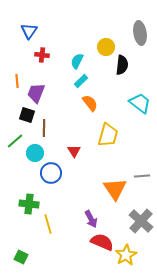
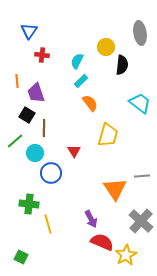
purple trapezoid: rotated 40 degrees counterclockwise
black square: rotated 14 degrees clockwise
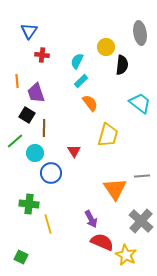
yellow star: rotated 15 degrees counterclockwise
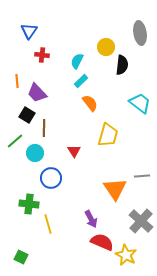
purple trapezoid: moved 1 px right; rotated 25 degrees counterclockwise
blue circle: moved 5 px down
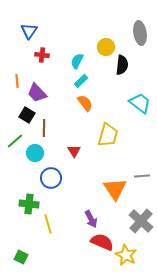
orange semicircle: moved 5 px left
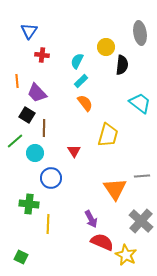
yellow line: rotated 18 degrees clockwise
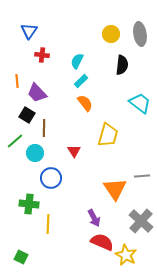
gray ellipse: moved 1 px down
yellow circle: moved 5 px right, 13 px up
purple arrow: moved 3 px right, 1 px up
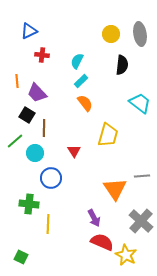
blue triangle: rotated 30 degrees clockwise
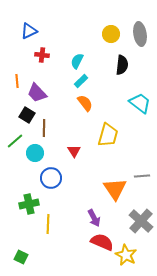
green cross: rotated 18 degrees counterclockwise
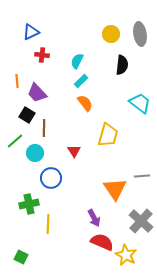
blue triangle: moved 2 px right, 1 px down
